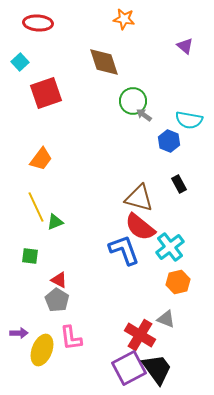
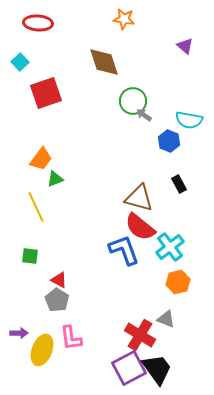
green triangle: moved 43 px up
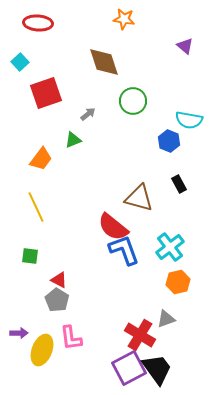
gray arrow: moved 56 px left, 1 px up; rotated 105 degrees clockwise
green triangle: moved 18 px right, 39 px up
red semicircle: moved 27 px left
gray triangle: rotated 42 degrees counterclockwise
